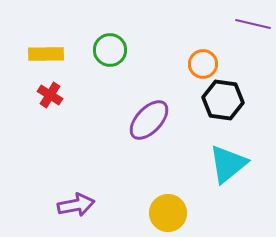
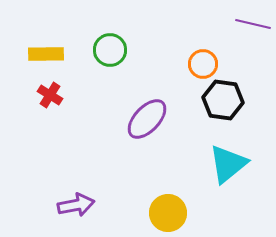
purple ellipse: moved 2 px left, 1 px up
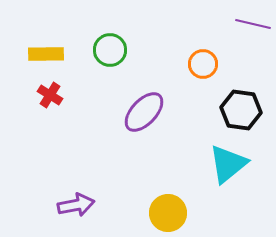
black hexagon: moved 18 px right, 10 px down
purple ellipse: moved 3 px left, 7 px up
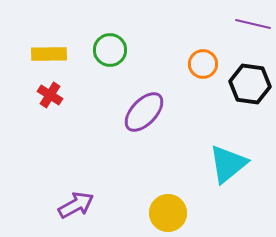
yellow rectangle: moved 3 px right
black hexagon: moved 9 px right, 26 px up
purple arrow: rotated 18 degrees counterclockwise
